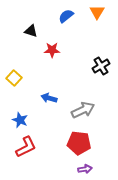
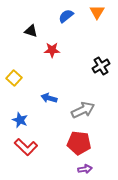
red L-shape: rotated 70 degrees clockwise
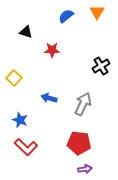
black triangle: moved 5 px left, 1 px down
gray arrow: moved 6 px up; rotated 40 degrees counterclockwise
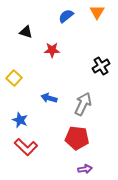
red pentagon: moved 2 px left, 5 px up
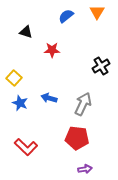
blue star: moved 17 px up
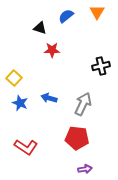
black triangle: moved 14 px right, 4 px up
black cross: rotated 18 degrees clockwise
red L-shape: rotated 10 degrees counterclockwise
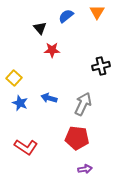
black triangle: rotated 32 degrees clockwise
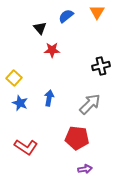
blue arrow: rotated 84 degrees clockwise
gray arrow: moved 7 px right; rotated 20 degrees clockwise
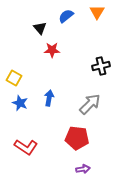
yellow square: rotated 14 degrees counterclockwise
purple arrow: moved 2 px left
